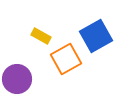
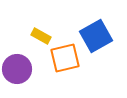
orange square: moved 1 px left, 1 px up; rotated 16 degrees clockwise
purple circle: moved 10 px up
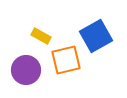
orange square: moved 1 px right, 2 px down
purple circle: moved 9 px right, 1 px down
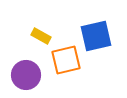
blue square: rotated 16 degrees clockwise
purple circle: moved 5 px down
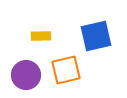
yellow rectangle: rotated 30 degrees counterclockwise
orange square: moved 10 px down
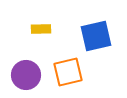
yellow rectangle: moved 7 px up
orange square: moved 2 px right, 2 px down
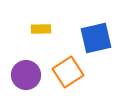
blue square: moved 2 px down
orange square: rotated 20 degrees counterclockwise
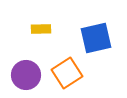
orange square: moved 1 px left, 1 px down
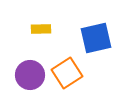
purple circle: moved 4 px right
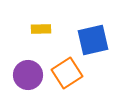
blue square: moved 3 px left, 2 px down
purple circle: moved 2 px left
